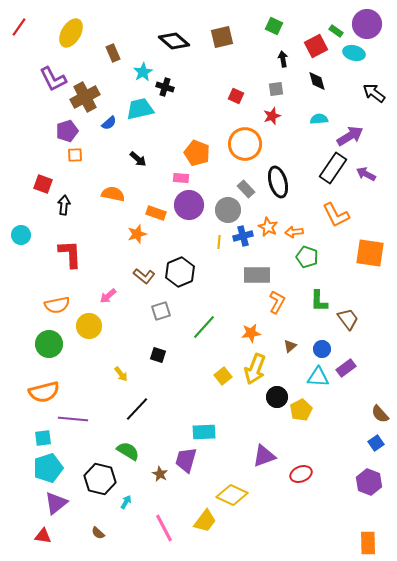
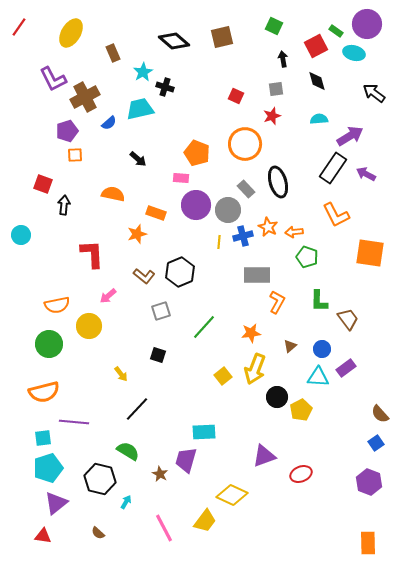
purple circle at (189, 205): moved 7 px right
red L-shape at (70, 254): moved 22 px right
purple line at (73, 419): moved 1 px right, 3 px down
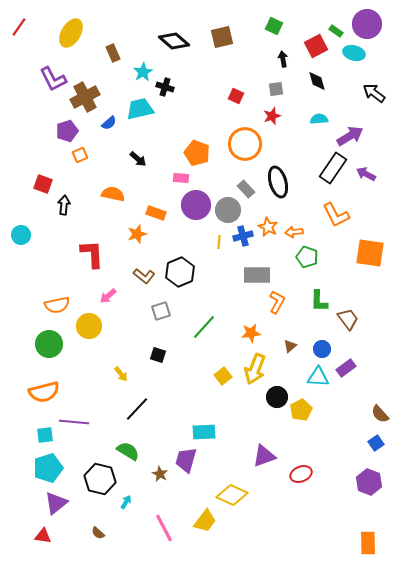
orange square at (75, 155): moved 5 px right; rotated 21 degrees counterclockwise
cyan square at (43, 438): moved 2 px right, 3 px up
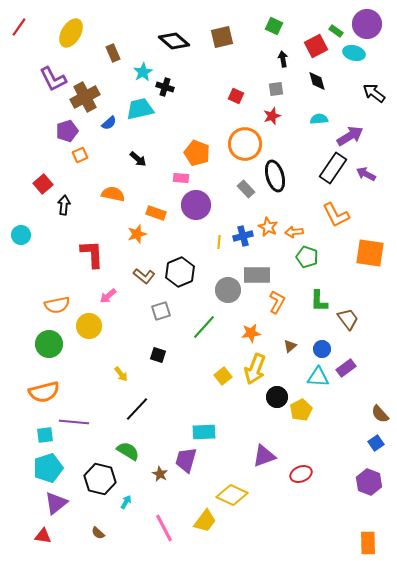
black ellipse at (278, 182): moved 3 px left, 6 px up
red square at (43, 184): rotated 30 degrees clockwise
gray circle at (228, 210): moved 80 px down
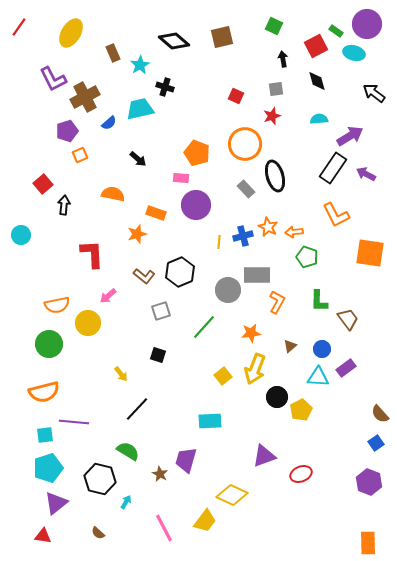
cyan star at (143, 72): moved 3 px left, 7 px up
yellow circle at (89, 326): moved 1 px left, 3 px up
cyan rectangle at (204, 432): moved 6 px right, 11 px up
